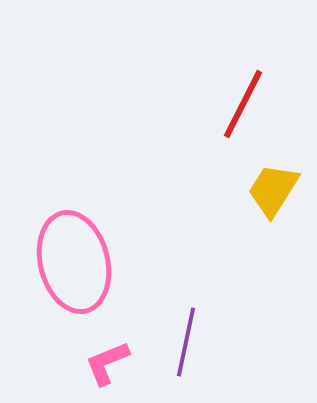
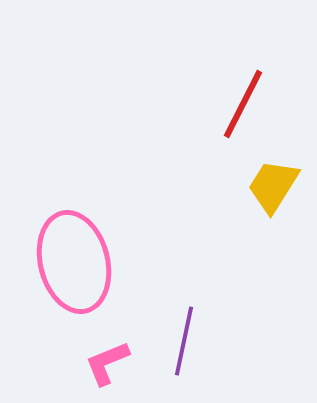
yellow trapezoid: moved 4 px up
purple line: moved 2 px left, 1 px up
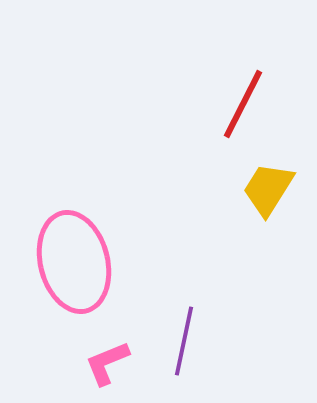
yellow trapezoid: moved 5 px left, 3 px down
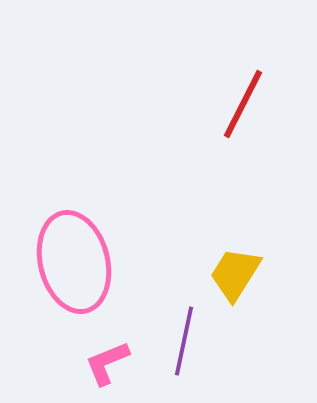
yellow trapezoid: moved 33 px left, 85 px down
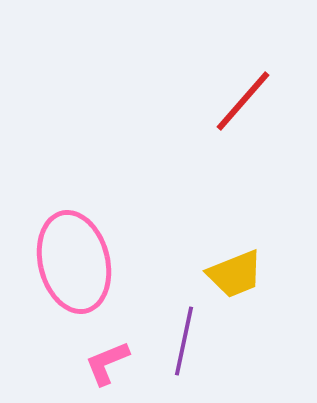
red line: moved 3 px up; rotated 14 degrees clockwise
yellow trapezoid: rotated 144 degrees counterclockwise
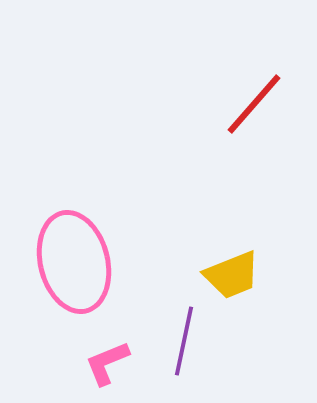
red line: moved 11 px right, 3 px down
yellow trapezoid: moved 3 px left, 1 px down
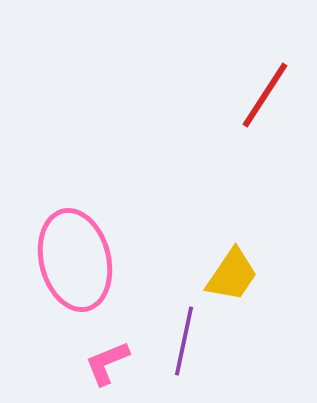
red line: moved 11 px right, 9 px up; rotated 8 degrees counterclockwise
pink ellipse: moved 1 px right, 2 px up
yellow trapezoid: rotated 34 degrees counterclockwise
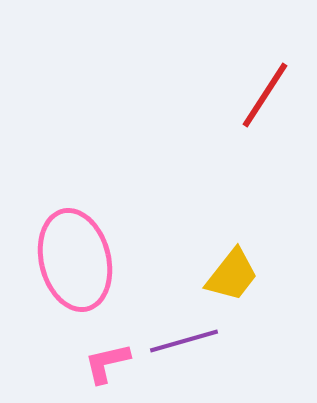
yellow trapezoid: rotated 4 degrees clockwise
purple line: rotated 62 degrees clockwise
pink L-shape: rotated 9 degrees clockwise
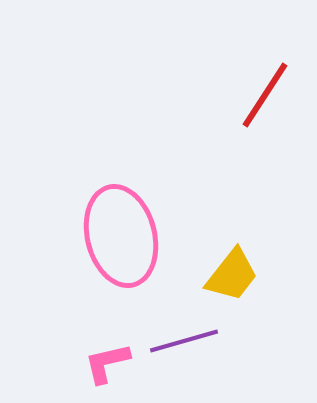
pink ellipse: moved 46 px right, 24 px up
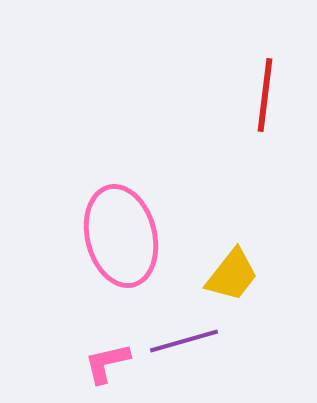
red line: rotated 26 degrees counterclockwise
